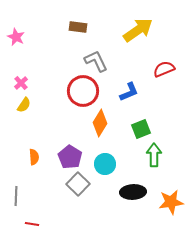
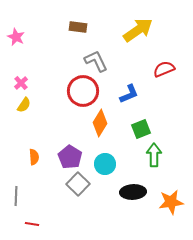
blue L-shape: moved 2 px down
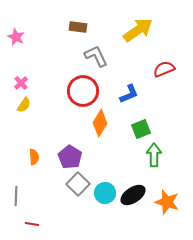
gray L-shape: moved 5 px up
cyan circle: moved 29 px down
black ellipse: moved 3 px down; rotated 30 degrees counterclockwise
orange star: moved 4 px left; rotated 25 degrees clockwise
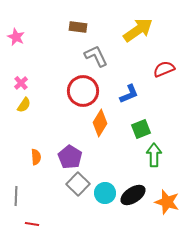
orange semicircle: moved 2 px right
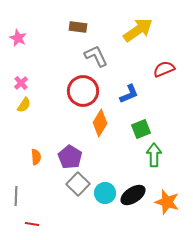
pink star: moved 2 px right, 1 px down
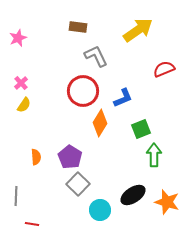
pink star: rotated 24 degrees clockwise
blue L-shape: moved 6 px left, 4 px down
cyan circle: moved 5 px left, 17 px down
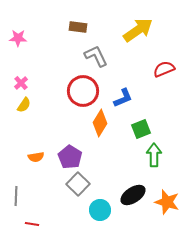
pink star: rotated 24 degrees clockwise
orange semicircle: rotated 84 degrees clockwise
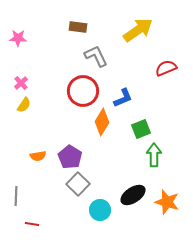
red semicircle: moved 2 px right, 1 px up
orange diamond: moved 2 px right, 1 px up
orange semicircle: moved 2 px right, 1 px up
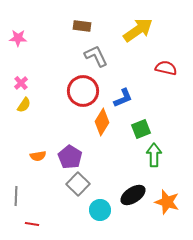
brown rectangle: moved 4 px right, 1 px up
red semicircle: rotated 35 degrees clockwise
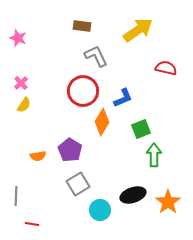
pink star: rotated 18 degrees clockwise
purple pentagon: moved 7 px up
gray square: rotated 15 degrees clockwise
black ellipse: rotated 15 degrees clockwise
orange star: moved 1 px right; rotated 20 degrees clockwise
